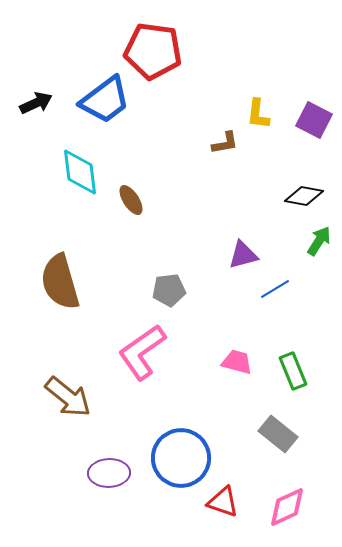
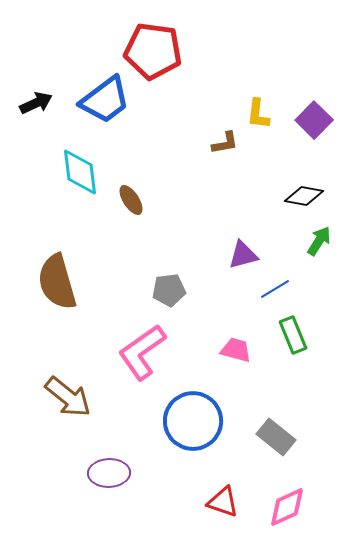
purple square: rotated 18 degrees clockwise
brown semicircle: moved 3 px left
pink trapezoid: moved 1 px left, 12 px up
green rectangle: moved 36 px up
gray rectangle: moved 2 px left, 3 px down
blue circle: moved 12 px right, 37 px up
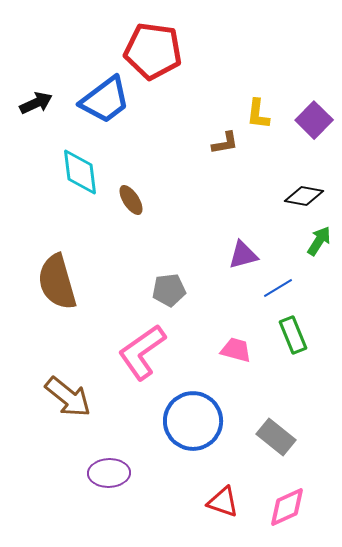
blue line: moved 3 px right, 1 px up
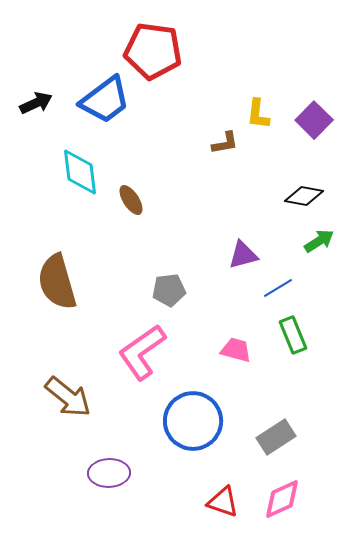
green arrow: rotated 24 degrees clockwise
gray rectangle: rotated 72 degrees counterclockwise
pink diamond: moved 5 px left, 8 px up
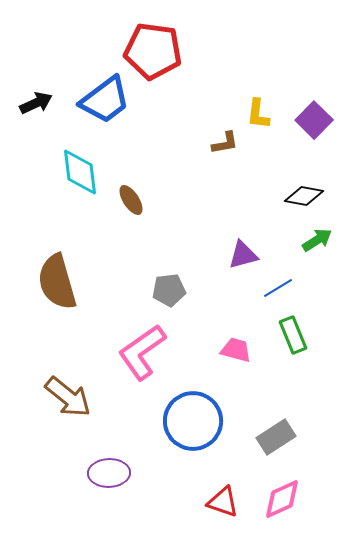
green arrow: moved 2 px left, 1 px up
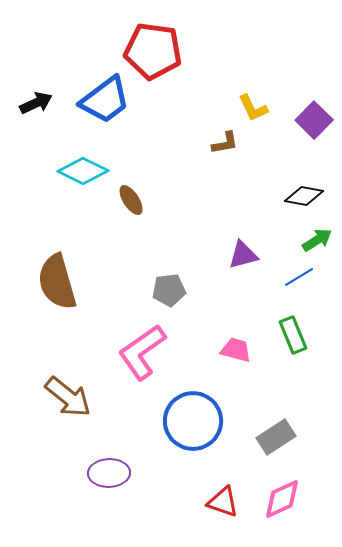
yellow L-shape: moved 5 px left, 6 px up; rotated 32 degrees counterclockwise
cyan diamond: moved 3 px right, 1 px up; rotated 57 degrees counterclockwise
blue line: moved 21 px right, 11 px up
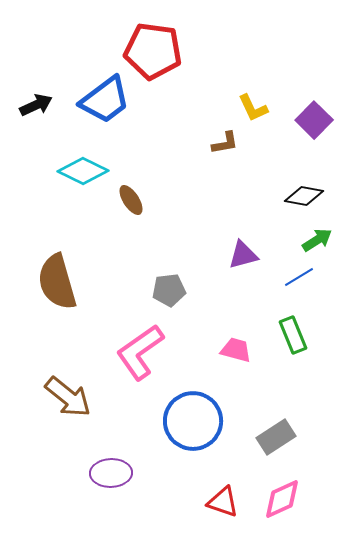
black arrow: moved 2 px down
pink L-shape: moved 2 px left
purple ellipse: moved 2 px right
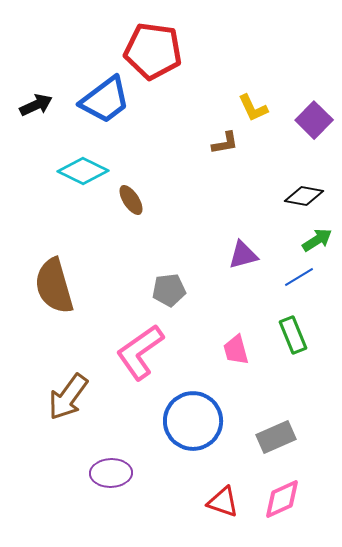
brown semicircle: moved 3 px left, 4 px down
pink trapezoid: rotated 120 degrees counterclockwise
brown arrow: rotated 87 degrees clockwise
gray rectangle: rotated 9 degrees clockwise
